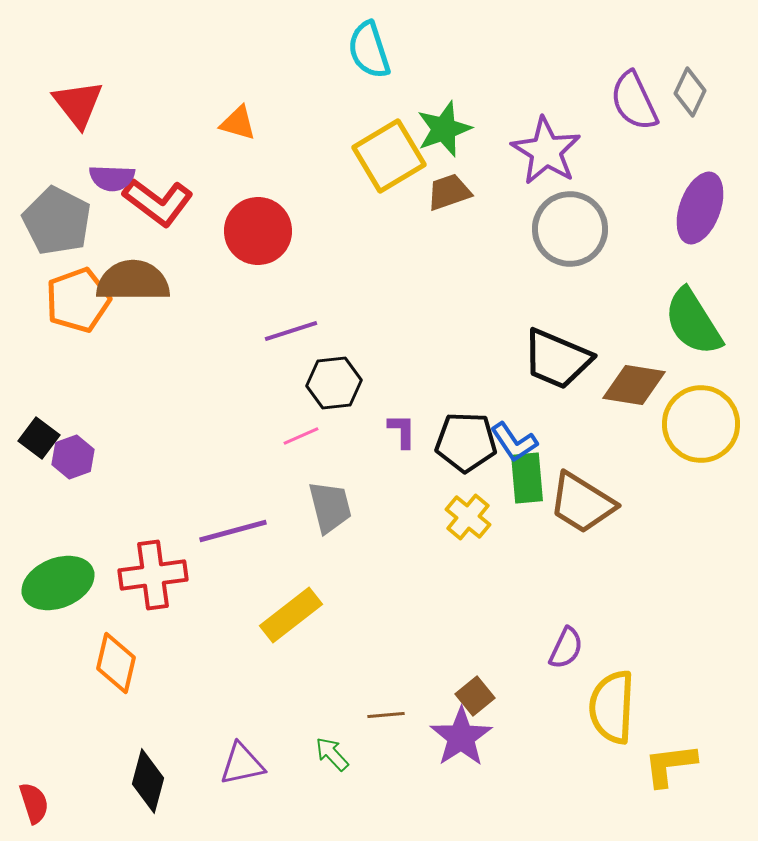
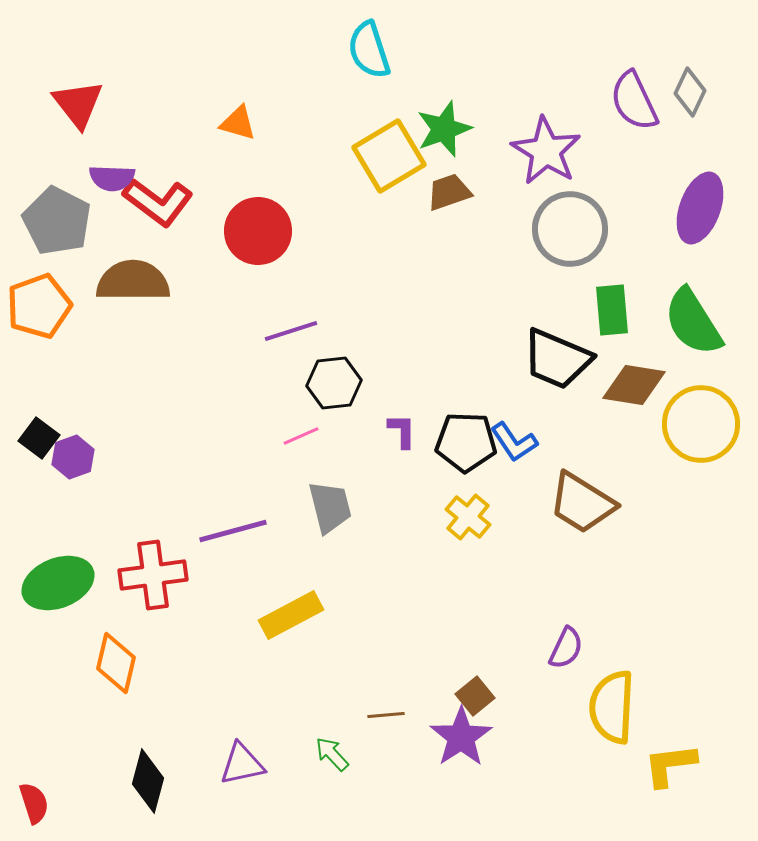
orange pentagon at (78, 300): moved 39 px left, 6 px down
green rectangle at (527, 478): moved 85 px right, 168 px up
yellow rectangle at (291, 615): rotated 10 degrees clockwise
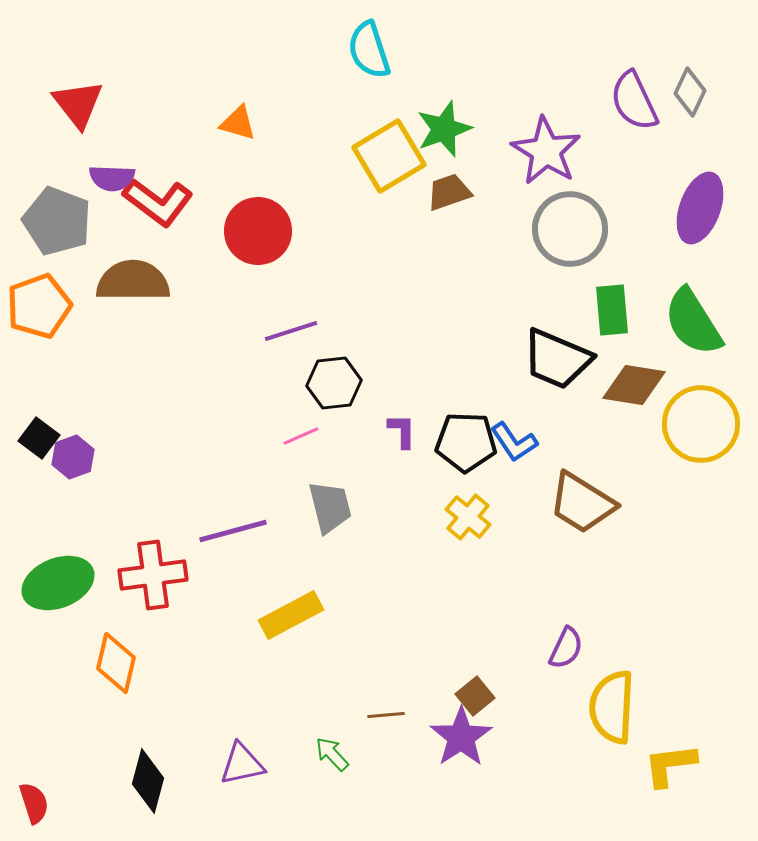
gray pentagon at (57, 221): rotated 6 degrees counterclockwise
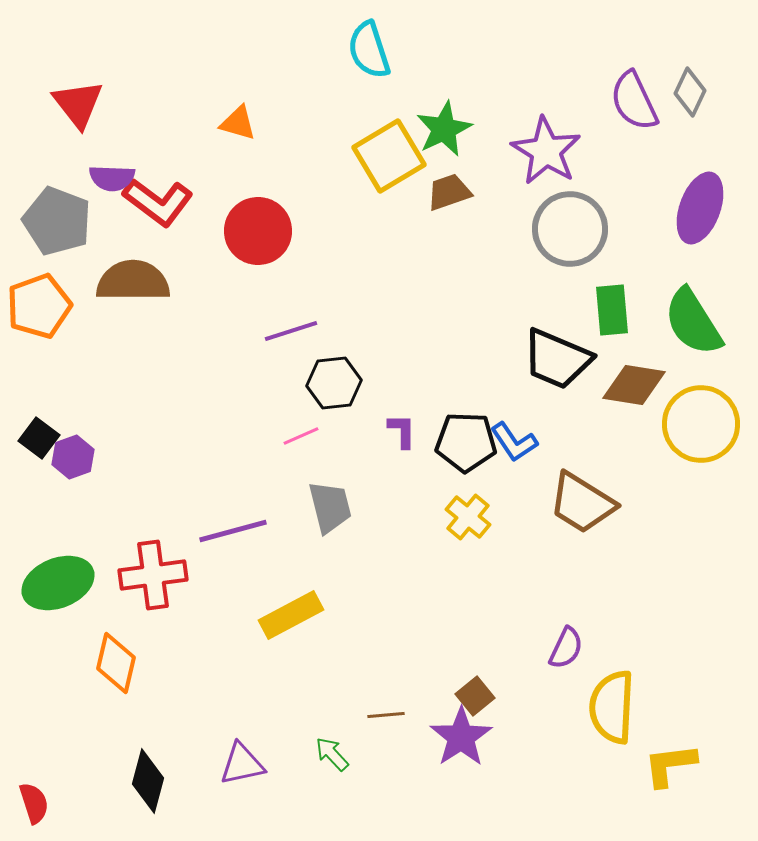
green star at (444, 129): rotated 6 degrees counterclockwise
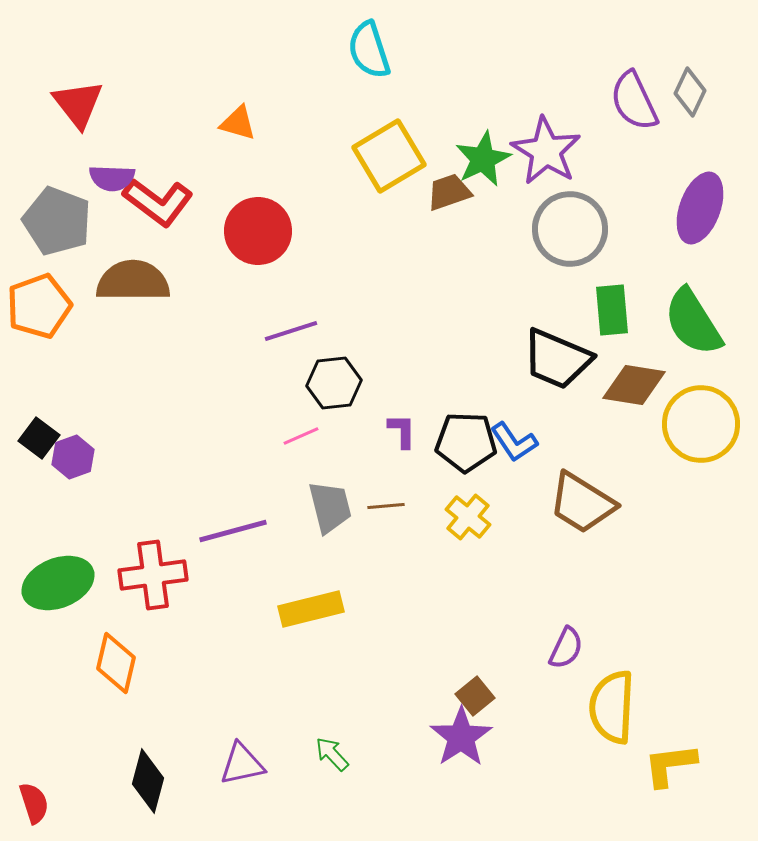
green star at (444, 129): moved 39 px right, 30 px down
yellow rectangle at (291, 615): moved 20 px right, 6 px up; rotated 14 degrees clockwise
brown line at (386, 715): moved 209 px up
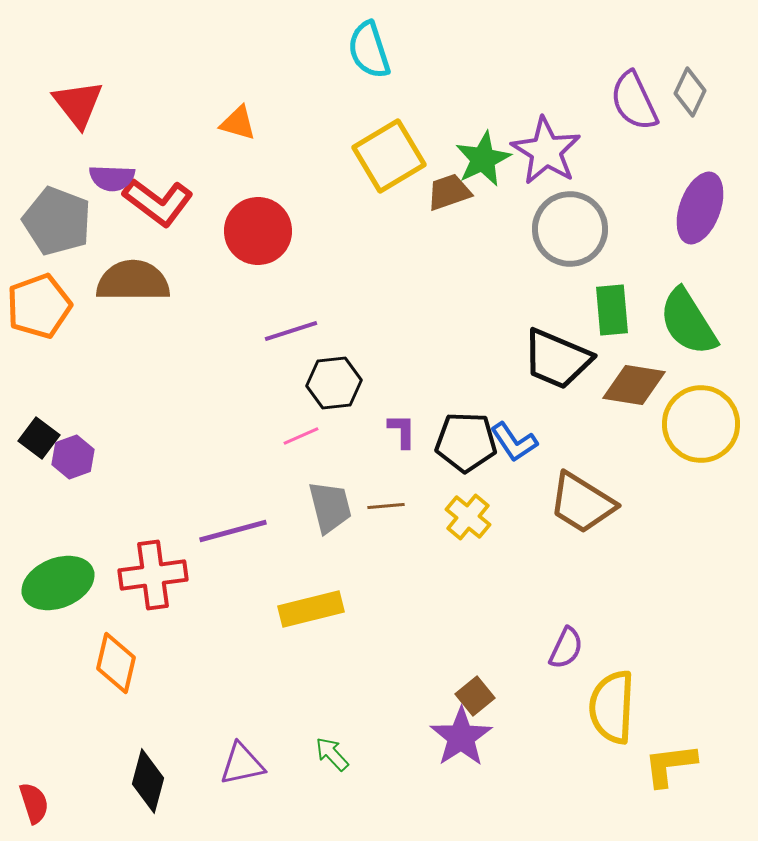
green semicircle at (693, 322): moved 5 px left
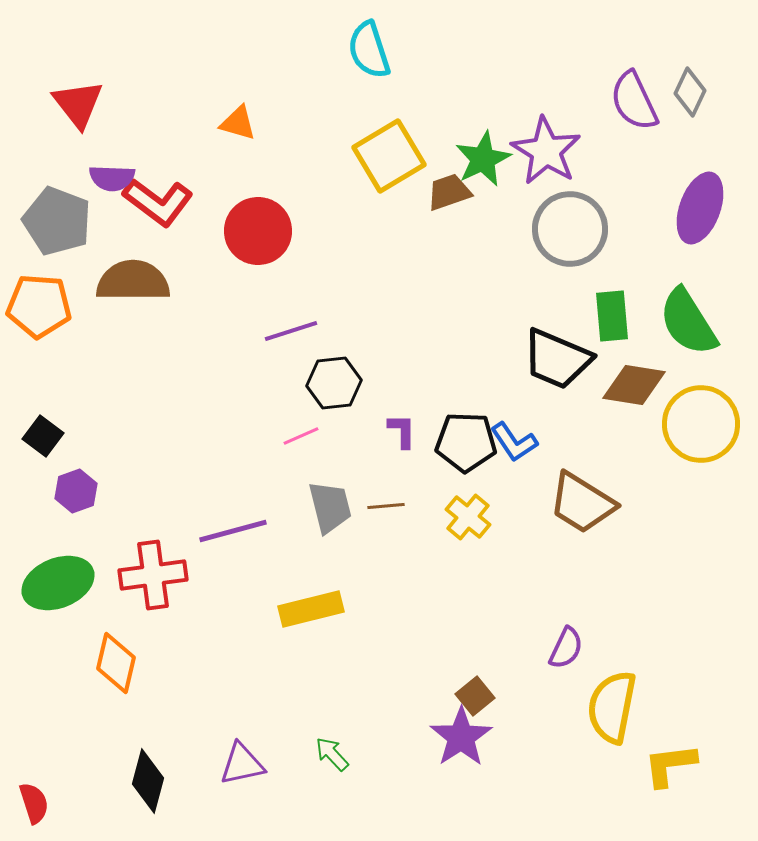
orange pentagon at (39, 306): rotated 24 degrees clockwise
green rectangle at (612, 310): moved 6 px down
black square at (39, 438): moved 4 px right, 2 px up
purple hexagon at (73, 457): moved 3 px right, 34 px down
yellow semicircle at (612, 707): rotated 8 degrees clockwise
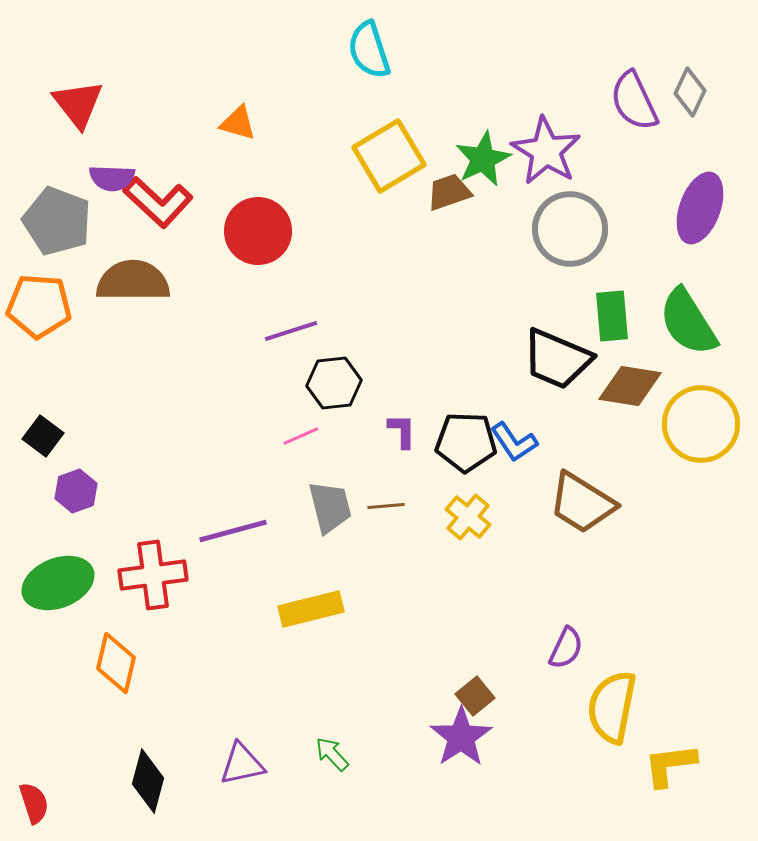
red L-shape at (158, 202): rotated 6 degrees clockwise
brown diamond at (634, 385): moved 4 px left, 1 px down
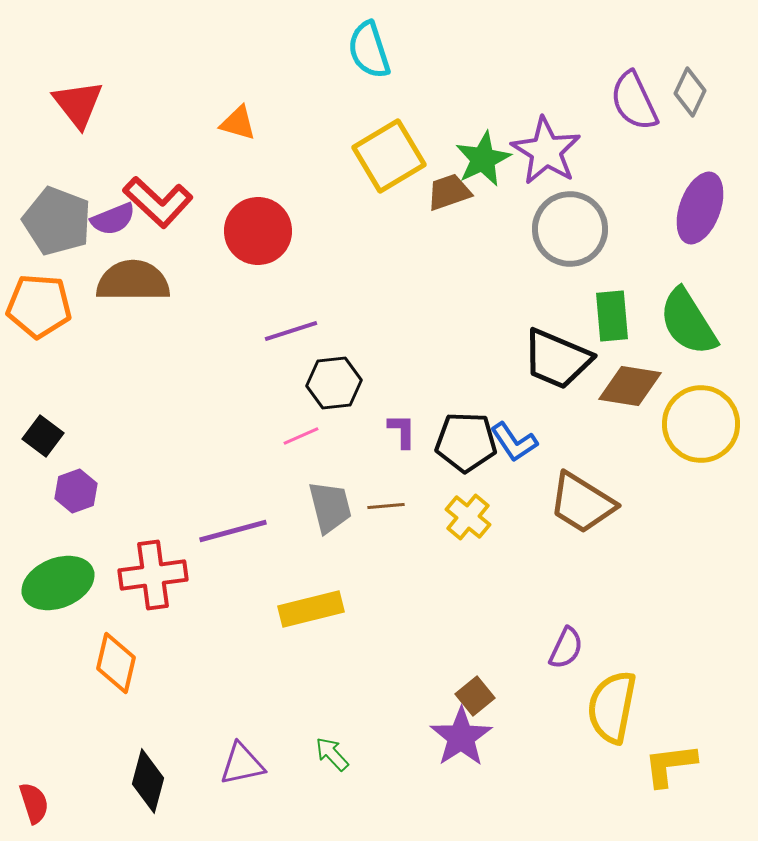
purple semicircle at (112, 178): moved 1 px right, 41 px down; rotated 24 degrees counterclockwise
